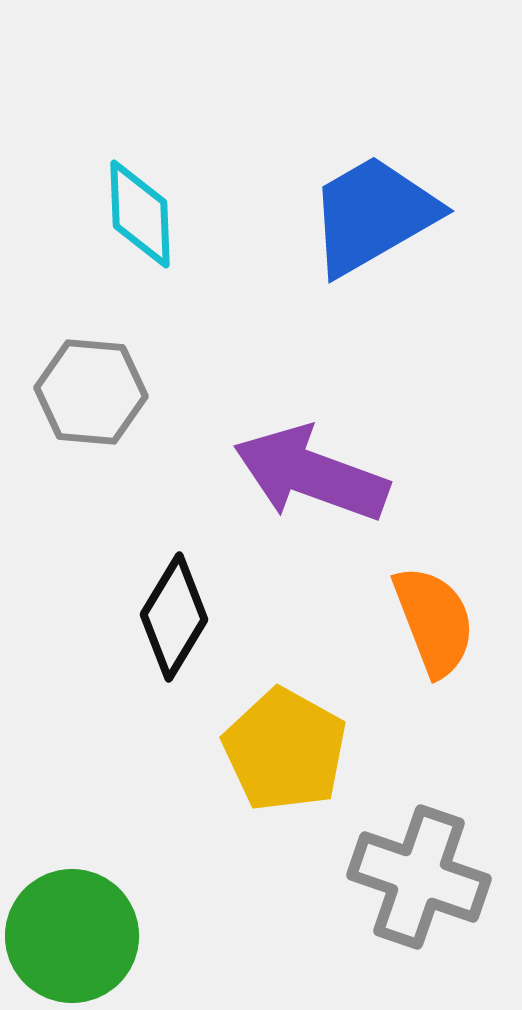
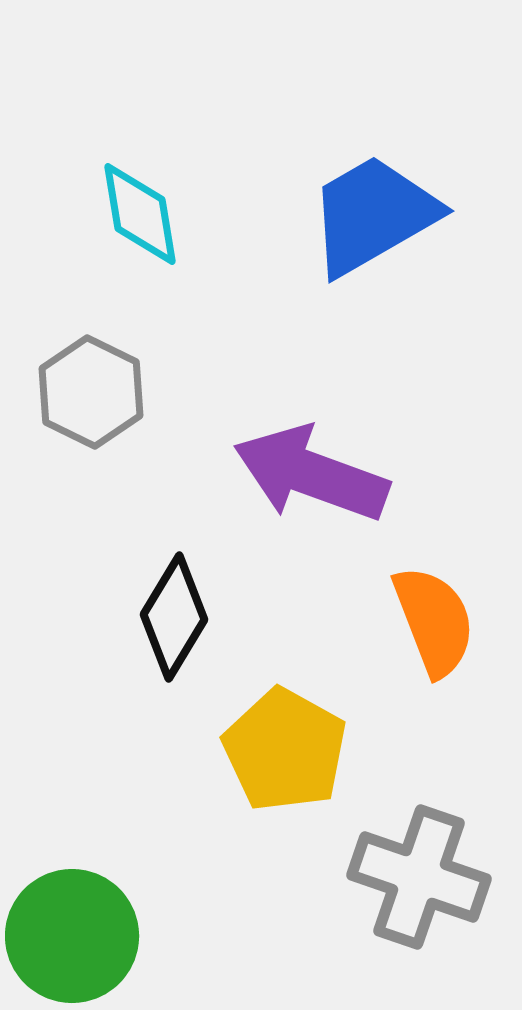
cyan diamond: rotated 7 degrees counterclockwise
gray hexagon: rotated 21 degrees clockwise
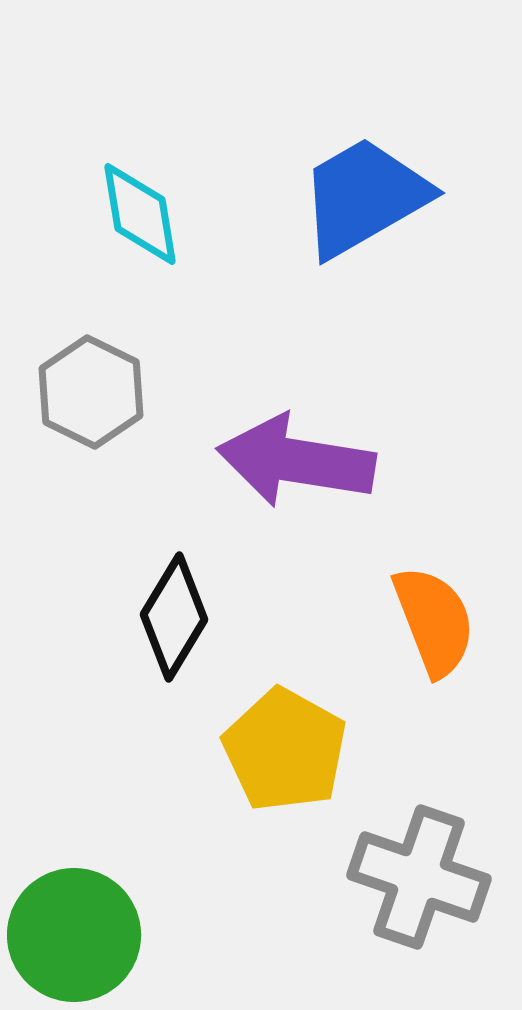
blue trapezoid: moved 9 px left, 18 px up
purple arrow: moved 15 px left, 13 px up; rotated 11 degrees counterclockwise
green circle: moved 2 px right, 1 px up
